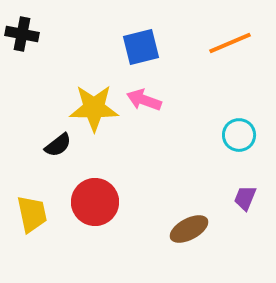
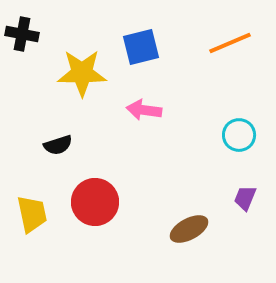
pink arrow: moved 10 px down; rotated 12 degrees counterclockwise
yellow star: moved 12 px left, 35 px up
black semicircle: rotated 20 degrees clockwise
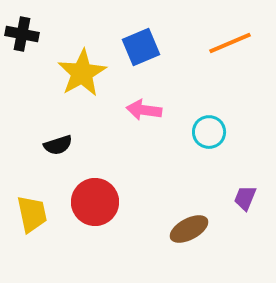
blue square: rotated 9 degrees counterclockwise
yellow star: rotated 30 degrees counterclockwise
cyan circle: moved 30 px left, 3 px up
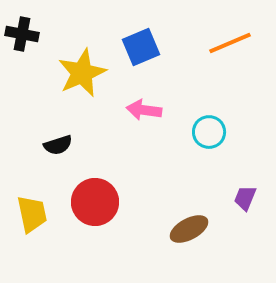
yellow star: rotated 6 degrees clockwise
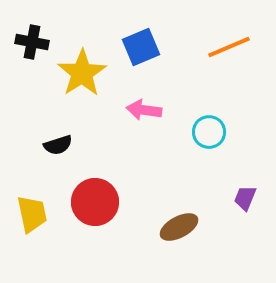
black cross: moved 10 px right, 8 px down
orange line: moved 1 px left, 4 px down
yellow star: rotated 9 degrees counterclockwise
brown ellipse: moved 10 px left, 2 px up
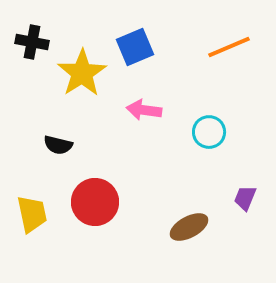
blue square: moved 6 px left
black semicircle: rotated 32 degrees clockwise
brown ellipse: moved 10 px right
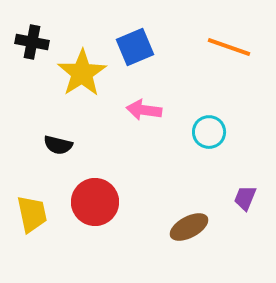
orange line: rotated 42 degrees clockwise
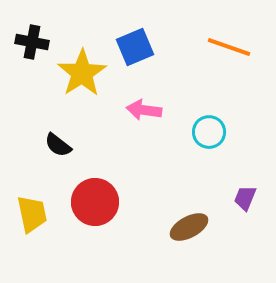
black semicircle: rotated 24 degrees clockwise
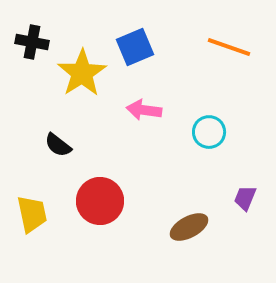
red circle: moved 5 px right, 1 px up
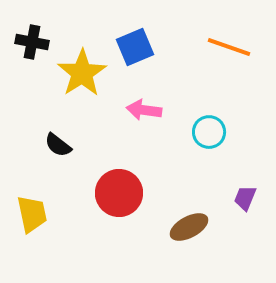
red circle: moved 19 px right, 8 px up
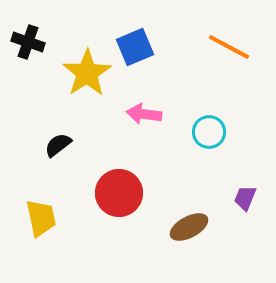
black cross: moved 4 px left; rotated 8 degrees clockwise
orange line: rotated 9 degrees clockwise
yellow star: moved 5 px right
pink arrow: moved 4 px down
black semicircle: rotated 104 degrees clockwise
yellow trapezoid: moved 9 px right, 4 px down
